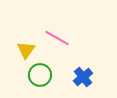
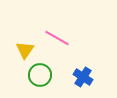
yellow triangle: moved 1 px left
blue cross: rotated 18 degrees counterclockwise
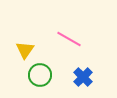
pink line: moved 12 px right, 1 px down
blue cross: rotated 12 degrees clockwise
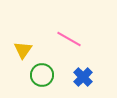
yellow triangle: moved 2 px left
green circle: moved 2 px right
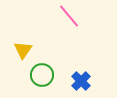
pink line: moved 23 px up; rotated 20 degrees clockwise
blue cross: moved 2 px left, 4 px down
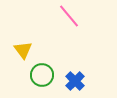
yellow triangle: rotated 12 degrees counterclockwise
blue cross: moved 6 px left
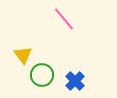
pink line: moved 5 px left, 3 px down
yellow triangle: moved 5 px down
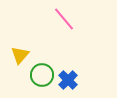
yellow triangle: moved 3 px left; rotated 18 degrees clockwise
blue cross: moved 7 px left, 1 px up
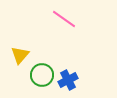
pink line: rotated 15 degrees counterclockwise
blue cross: rotated 18 degrees clockwise
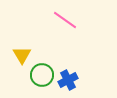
pink line: moved 1 px right, 1 px down
yellow triangle: moved 2 px right; rotated 12 degrees counterclockwise
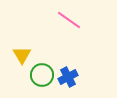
pink line: moved 4 px right
blue cross: moved 3 px up
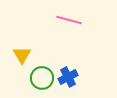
pink line: rotated 20 degrees counterclockwise
green circle: moved 3 px down
